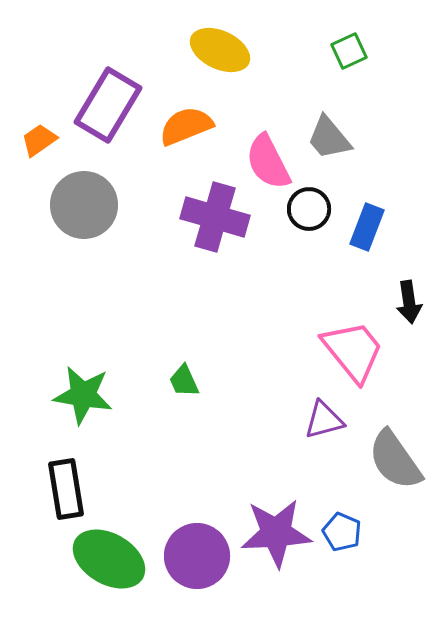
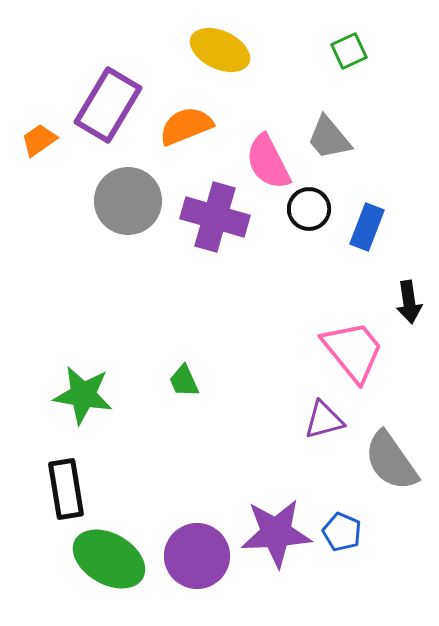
gray circle: moved 44 px right, 4 px up
gray semicircle: moved 4 px left, 1 px down
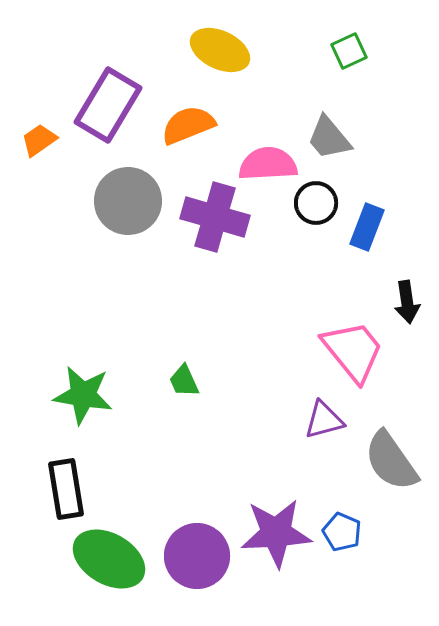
orange semicircle: moved 2 px right, 1 px up
pink semicircle: moved 2 px down; rotated 114 degrees clockwise
black circle: moved 7 px right, 6 px up
black arrow: moved 2 px left
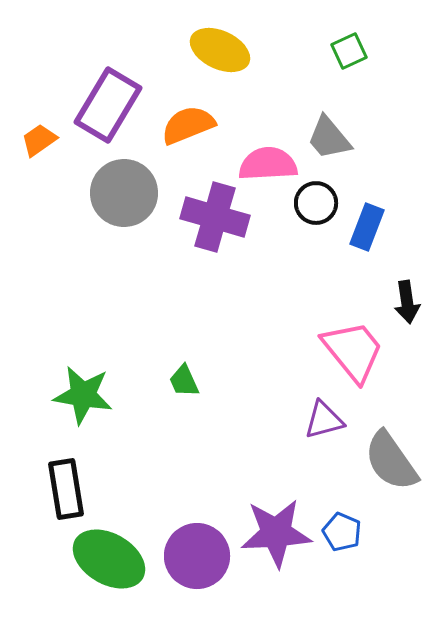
gray circle: moved 4 px left, 8 px up
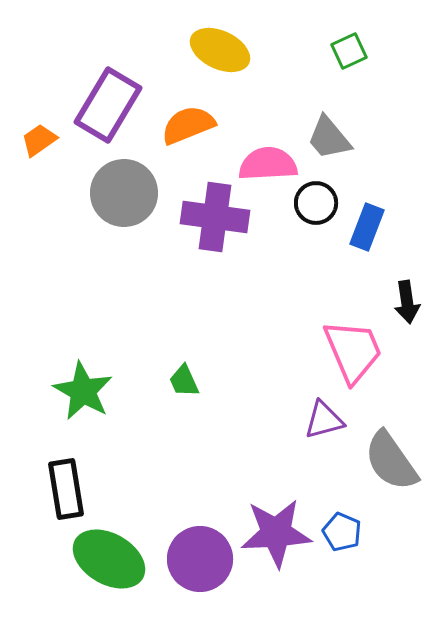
purple cross: rotated 8 degrees counterclockwise
pink trapezoid: rotated 16 degrees clockwise
green star: moved 4 px up; rotated 20 degrees clockwise
purple circle: moved 3 px right, 3 px down
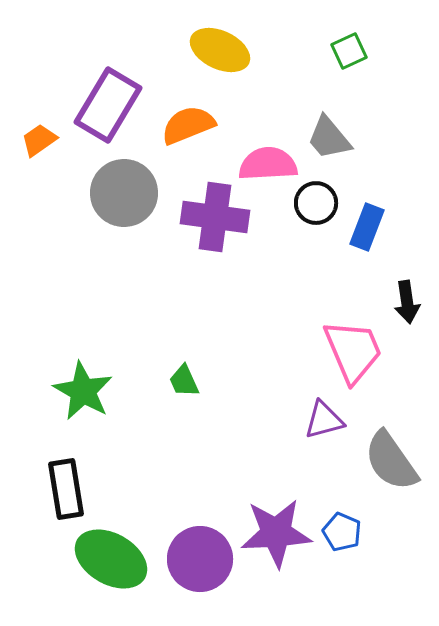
green ellipse: moved 2 px right
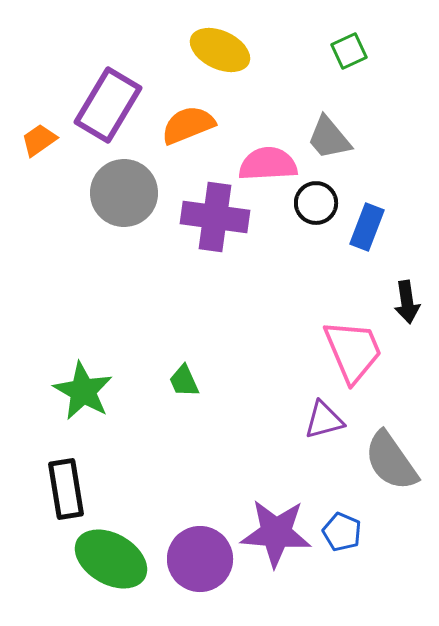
purple star: rotated 8 degrees clockwise
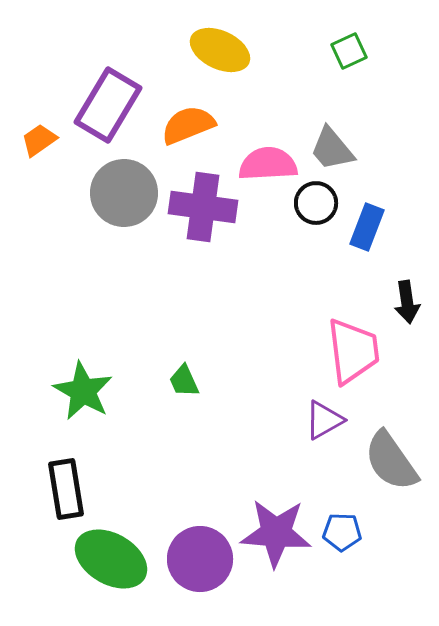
gray trapezoid: moved 3 px right, 11 px down
purple cross: moved 12 px left, 10 px up
pink trapezoid: rotated 16 degrees clockwise
purple triangle: rotated 15 degrees counterclockwise
blue pentagon: rotated 21 degrees counterclockwise
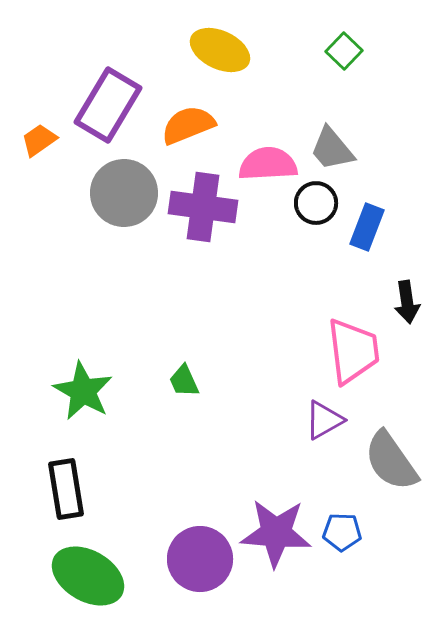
green square: moved 5 px left; rotated 21 degrees counterclockwise
green ellipse: moved 23 px left, 17 px down
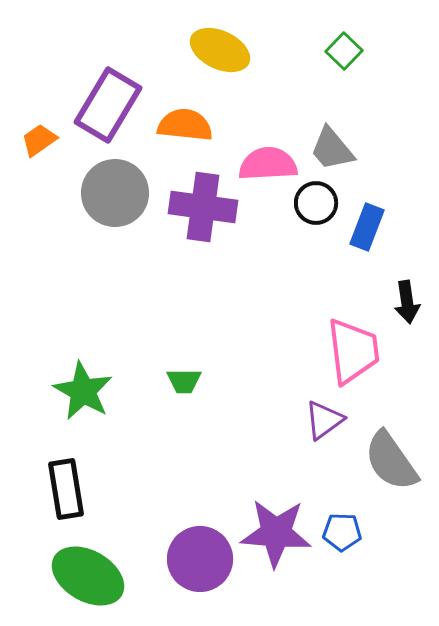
orange semicircle: moved 3 px left; rotated 28 degrees clockwise
gray circle: moved 9 px left
green trapezoid: rotated 66 degrees counterclockwise
purple triangle: rotated 6 degrees counterclockwise
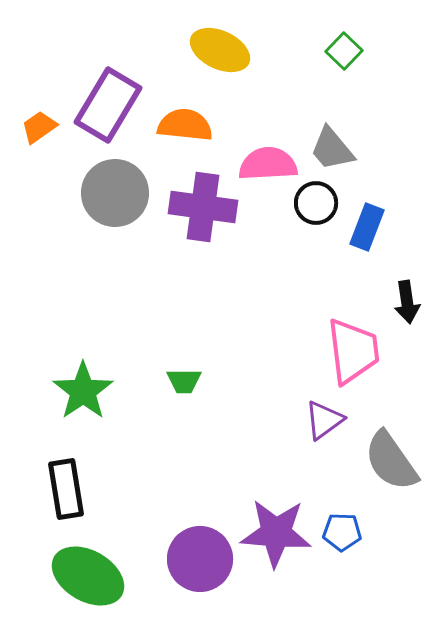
orange trapezoid: moved 13 px up
green star: rotated 8 degrees clockwise
